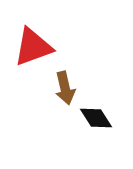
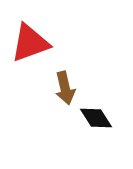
red triangle: moved 3 px left, 4 px up
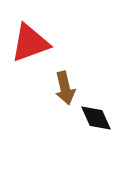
black diamond: rotated 8 degrees clockwise
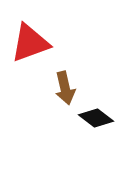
black diamond: rotated 28 degrees counterclockwise
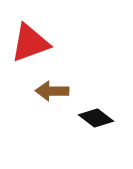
brown arrow: moved 13 px left, 3 px down; rotated 104 degrees clockwise
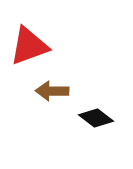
red triangle: moved 1 px left, 3 px down
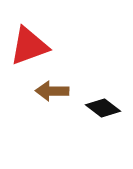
black diamond: moved 7 px right, 10 px up
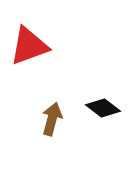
brown arrow: moved 28 px down; rotated 104 degrees clockwise
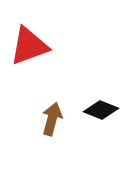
black diamond: moved 2 px left, 2 px down; rotated 16 degrees counterclockwise
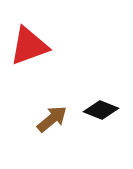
brown arrow: rotated 36 degrees clockwise
